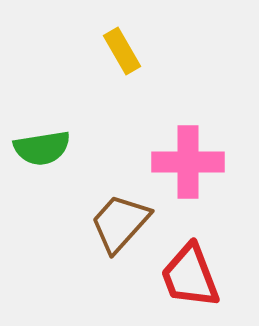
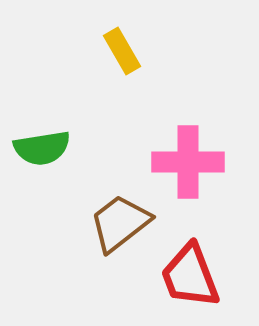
brown trapezoid: rotated 10 degrees clockwise
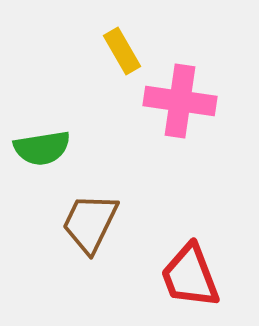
pink cross: moved 8 px left, 61 px up; rotated 8 degrees clockwise
brown trapezoid: moved 30 px left; rotated 26 degrees counterclockwise
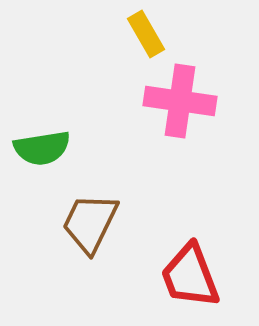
yellow rectangle: moved 24 px right, 17 px up
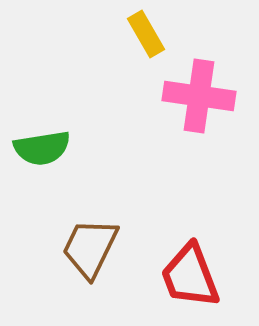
pink cross: moved 19 px right, 5 px up
brown trapezoid: moved 25 px down
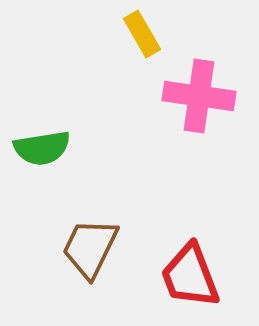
yellow rectangle: moved 4 px left
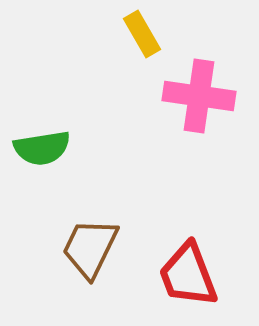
red trapezoid: moved 2 px left, 1 px up
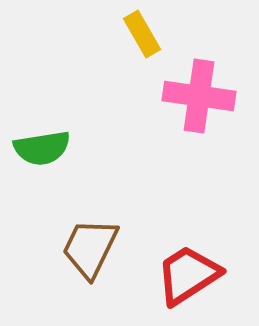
red trapezoid: rotated 78 degrees clockwise
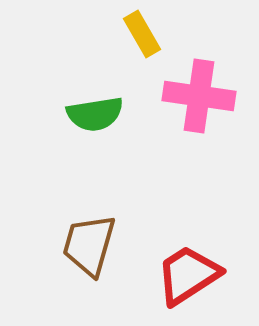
green semicircle: moved 53 px right, 34 px up
brown trapezoid: moved 1 px left, 3 px up; rotated 10 degrees counterclockwise
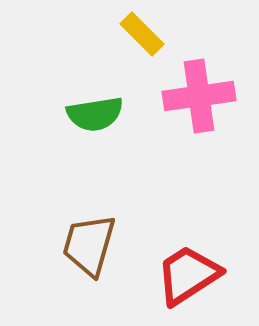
yellow rectangle: rotated 15 degrees counterclockwise
pink cross: rotated 16 degrees counterclockwise
